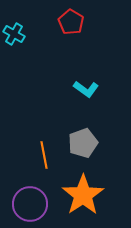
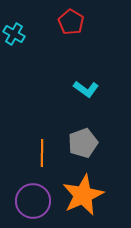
orange line: moved 2 px left, 2 px up; rotated 12 degrees clockwise
orange star: rotated 9 degrees clockwise
purple circle: moved 3 px right, 3 px up
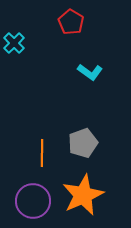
cyan cross: moved 9 px down; rotated 15 degrees clockwise
cyan L-shape: moved 4 px right, 17 px up
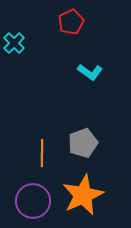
red pentagon: rotated 15 degrees clockwise
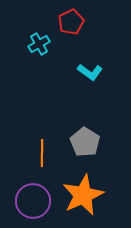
cyan cross: moved 25 px right, 1 px down; rotated 15 degrees clockwise
gray pentagon: moved 2 px right, 1 px up; rotated 20 degrees counterclockwise
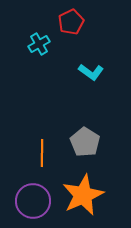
cyan L-shape: moved 1 px right
